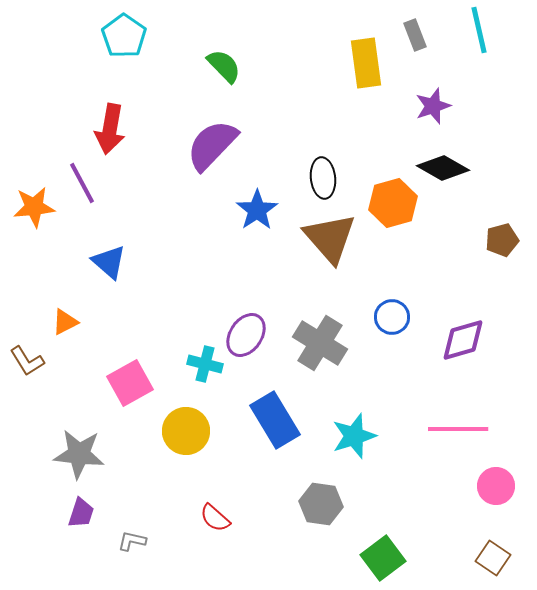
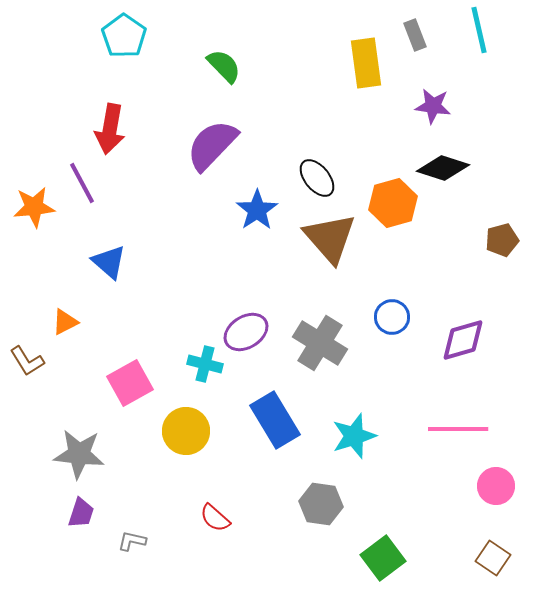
purple star: rotated 27 degrees clockwise
black diamond: rotated 12 degrees counterclockwise
black ellipse: moved 6 px left; rotated 33 degrees counterclockwise
purple ellipse: moved 3 px up; rotated 24 degrees clockwise
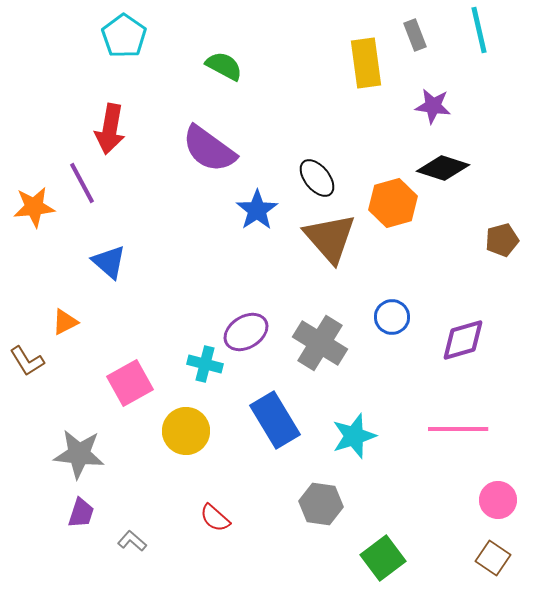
green semicircle: rotated 18 degrees counterclockwise
purple semicircle: moved 3 px left, 4 px down; rotated 98 degrees counterclockwise
pink circle: moved 2 px right, 14 px down
gray L-shape: rotated 28 degrees clockwise
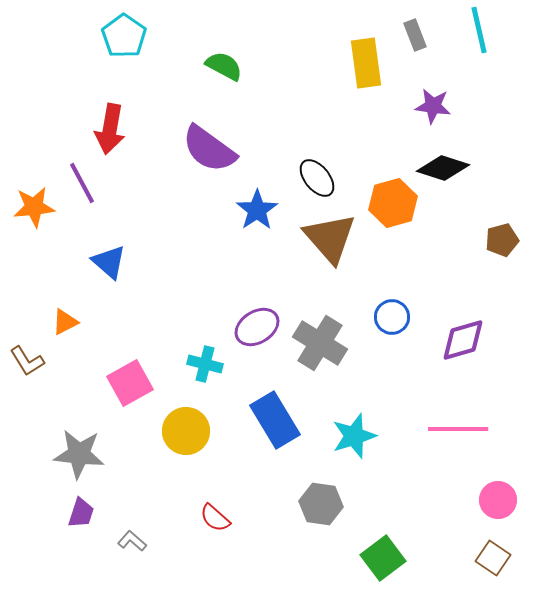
purple ellipse: moved 11 px right, 5 px up
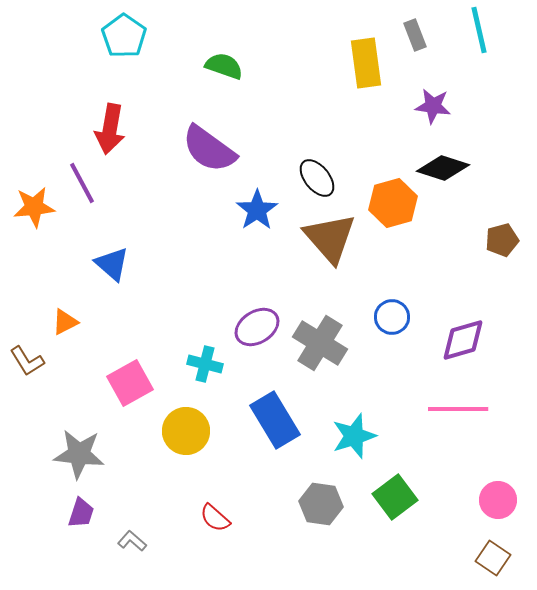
green semicircle: rotated 9 degrees counterclockwise
blue triangle: moved 3 px right, 2 px down
pink line: moved 20 px up
green square: moved 12 px right, 61 px up
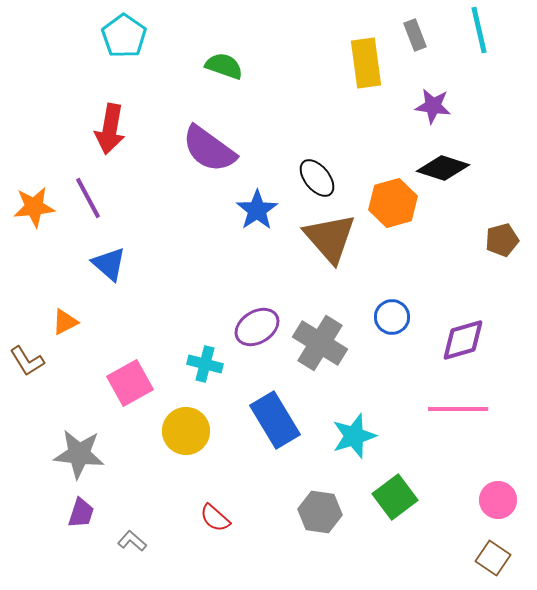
purple line: moved 6 px right, 15 px down
blue triangle: moved 3 px left
gray hexagon: moved 1 px left, 8 px down
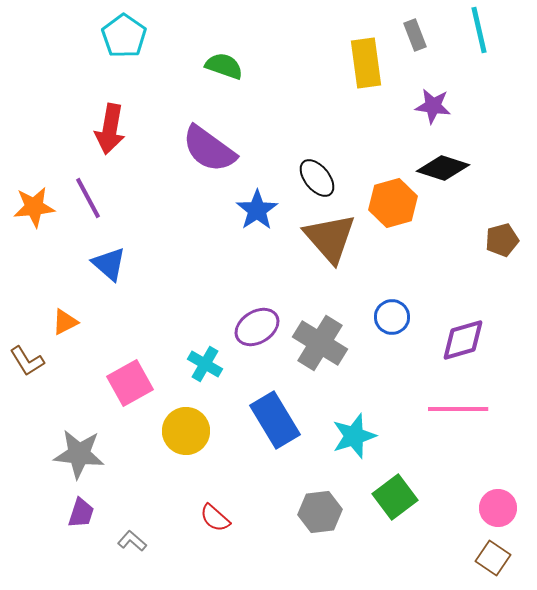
cyan cross: rotated 16 degrees clockwise
pink circle: moved 8 px down
gray hexagon: rotated 15 degrees counterclockwise
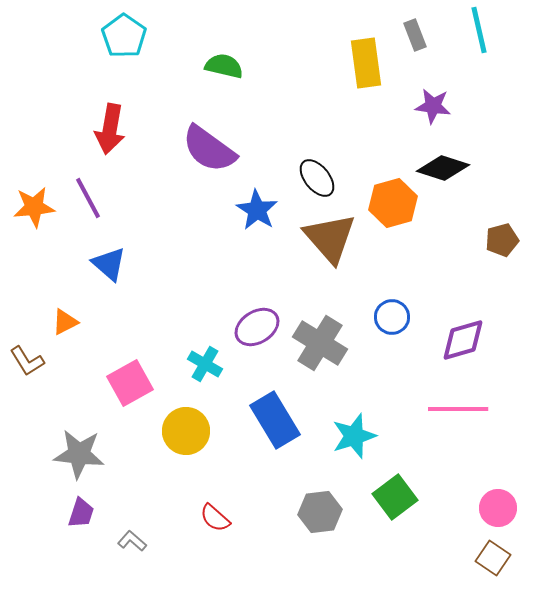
green semicircle: rotated 6 degrees counterclockwise
blue star: rotated 6 degrees counterclockwise
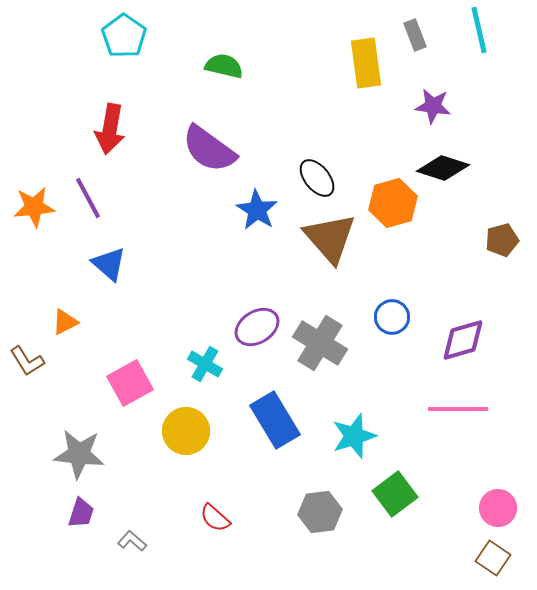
green square: moved 3 px up
